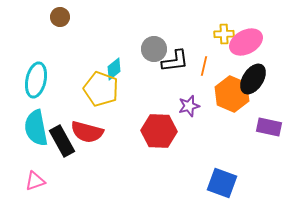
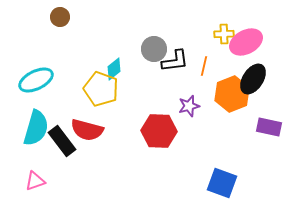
cyan ellipse: rotated 52 degrees clockwise
orange hexagon: rotated 16 degrees clockwise
cyan semicircle: rotated 153 degrees counterclockwise
red semicircle: moved 2 px up
black rectangle: rotated 8 degrees counterclockwise
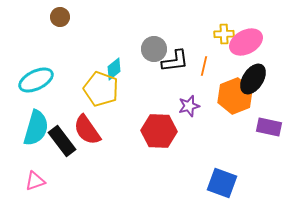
orange hexagon: moved 3 px right, 2 px down
red semicircle: rotated 40 degrees clockwise
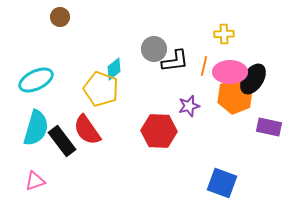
pink ellipse: moved 16 px left, 30 px down; rotated 28 degrees clockwise
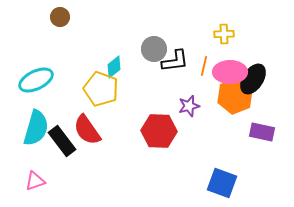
cyan diamond: moved 2 px up
purple rectangle: moved 7 px left, 5 px down
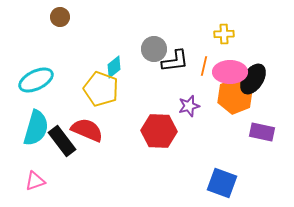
red semicircle: rotated 148 degrees clockwise
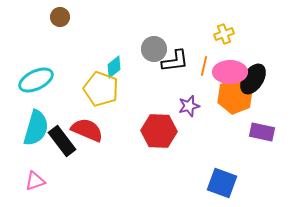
yellow cross: rotated 18 degrees counterclockwise
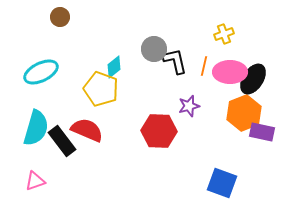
black L-shape: rotated 96 degrees counterclockwise
cyan ellipse: moved 5 px right, 8 px up
orange hexagon: moved 9 px right, 17 px down
